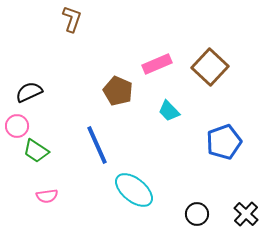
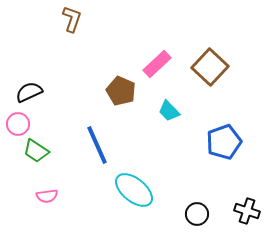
pink rectangle: rotated 20 degrees counterclockwise
brown pentagon: moved 3 px right
pink circle: moved 1 px right, 2 px up
black cross: moved 1 px right, 3 px up; rotated 25 degrees counterclockwise
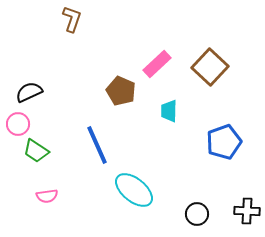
cyan trapezoid: rotated 45 degrees clockwise
black cross: rotated 15 degrees counterclockwise
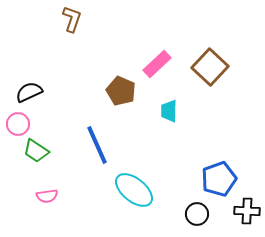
blue pentagon: moved 5 px left, 37 px down
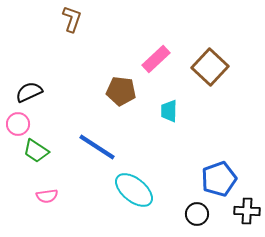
pink rectangle: moved 1 px left, 5 px up
brown pentagon: rotated 16 degrees counterclockwise
blue line: moved 2 px down; rotated 33 degrees counterclockwise
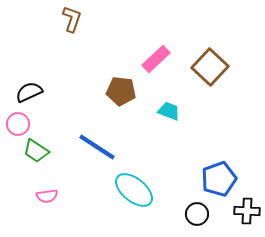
cyan trapezoid: rotated 110 degrees clockwise
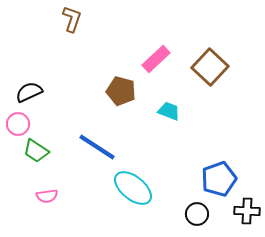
brown pentagon: rotated 8 degrees clockwise
cyan ellipse: moved 1 px left, 2 px up
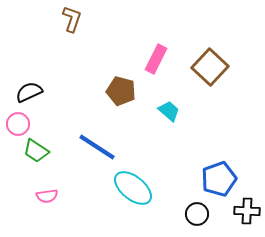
pink rectangle: rotated 20 degrees counterclockwise
cyan trapezoid: rotated 20 degrees clockwise
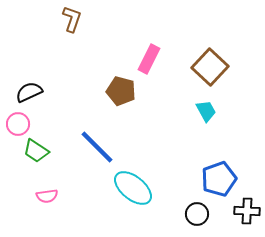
pink rectangle: moved 7 px left
cyan trapezoid: moved 37 px right; rotated 20 degrees clockwise
blue line: rotated 12 degrees clockwise
